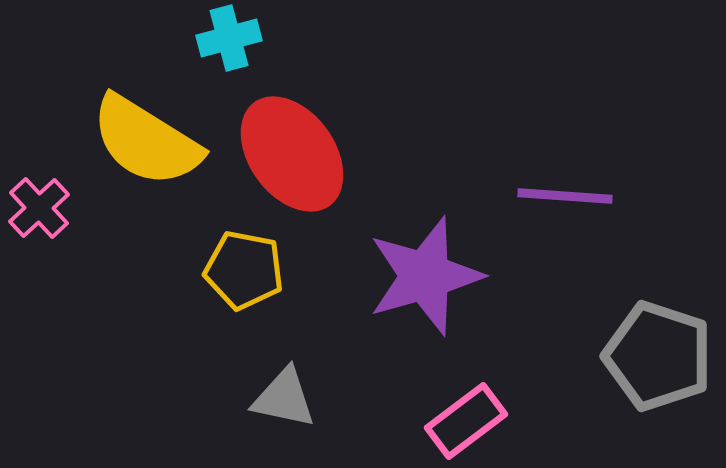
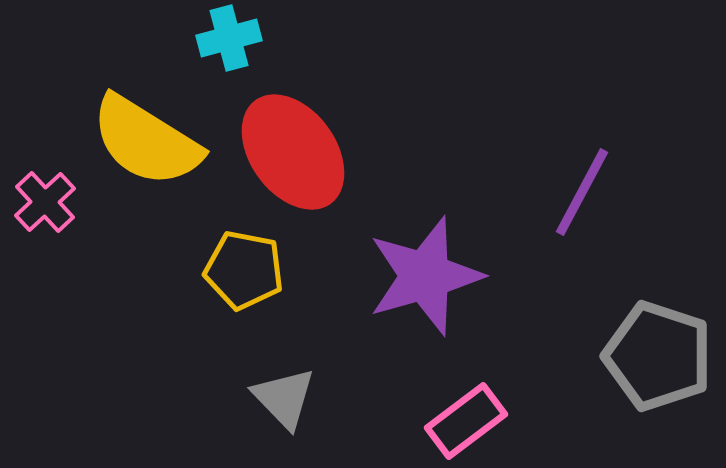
red ellipse: moved 1 px right, 2 px up
purple line: moved 17 px right, 4 px up; rotated 66 degrees counterclockwise
pink cross: moved 6 px right, 6 px up
gray triangle: rotated 34 degrees clockwise
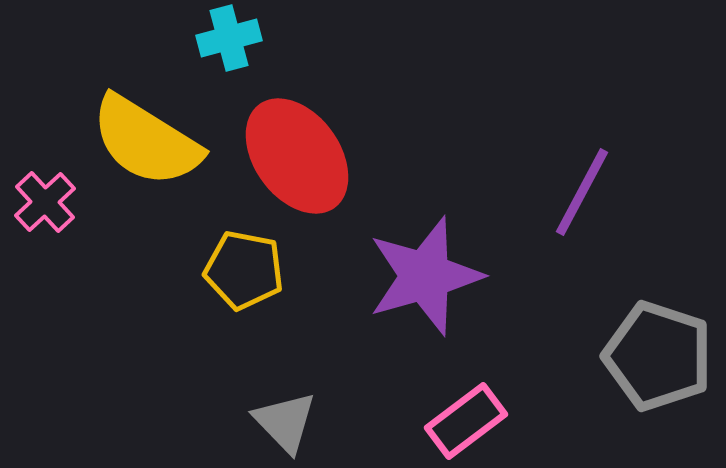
red ellipse: moved 4 px right, 4 px down
gray triangle: moved 1 px right, 24 px down
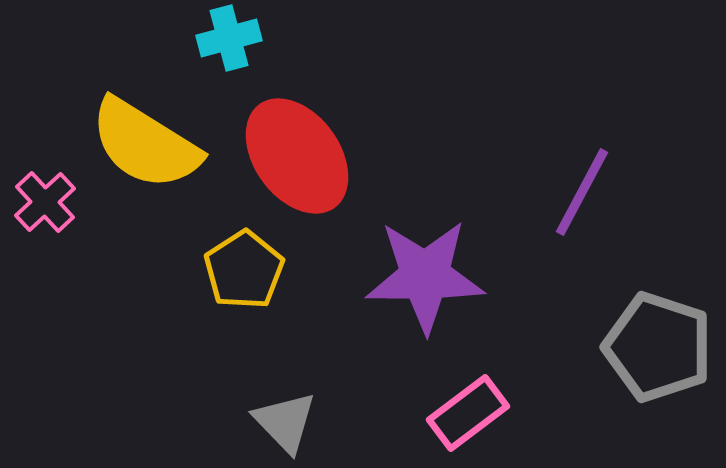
yellow semicircle: moved 1 px left, 3 px down
yellow pentagon: rotated 28 degrees clockwise
purple star: rotated 16 degrees clockwise
gray pentagon: moved 9 px up
pink rectangle: moved 2 px right, 8 px up
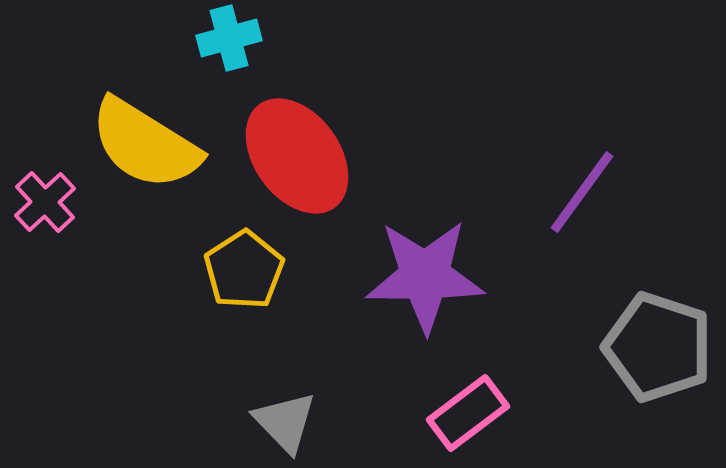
purple line: rotated 8 degrees clockwise
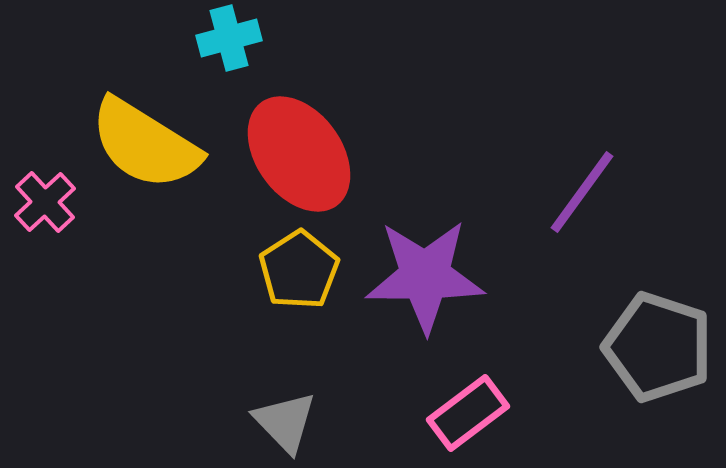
red ellipse: moved 2 px right, 2 px up
yellow pentagon: moved 55 px right
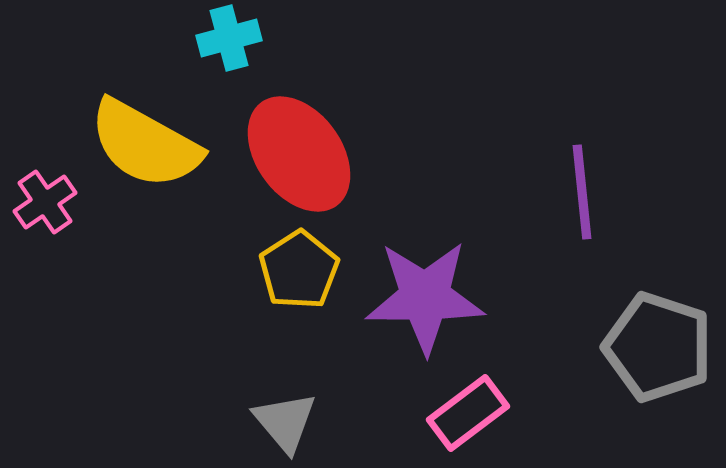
yellow semicircle: rotated 3 degrees counterclockwise
purple line: rotated 42 degrees counterclockwise
pink cross: rotated 8 degrees clockwise
purple star: moved 21 px down
gray triangle: rotated 4 degrees clockwise
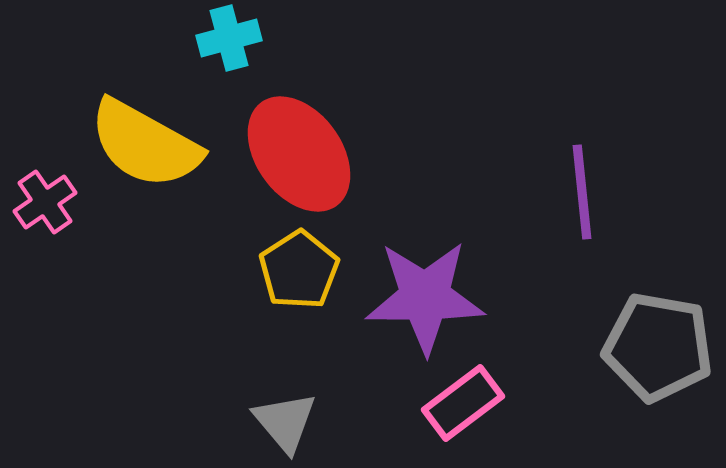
gray pentagon: rotated 8 degrees counterclockwise
pink rectangle: moved 5 px left, 10 px up
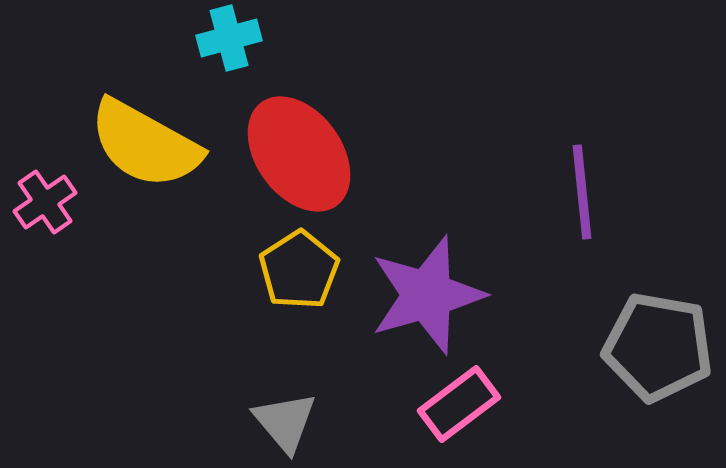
purple star: moved 2 px right, 2 px up; rotated 16 degrees counterclockwise
pink rectangle: moved 4 px left, 1 px down
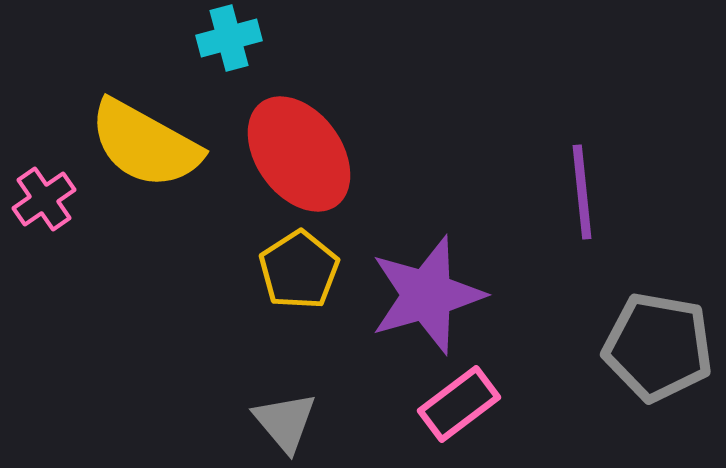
pink cross: moved 1 px left, 3 px up
